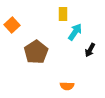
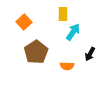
orange square: moved 12 px right, 3 px up
cyan arrow: moved 2 px left
black arrow: moved 4 px down
orange semicircle: moved 20 px up
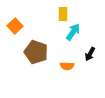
orange square: moved 9 px left, 4 px down
brown pentagon: rotated 20 degrees counterclockwise
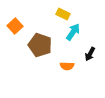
yellow rectangle: rotated 64 degrees counterclockwise
brown pentagon: moved 4 px right, 7 px up
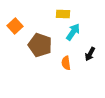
yellow rectangle: rotated 24 degrees counterclockwise
orange semicircle: moved 1 px left, 3 px up; rotated 80 degrees clockwise
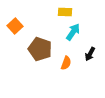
yellow rectangle: moved 2 px right, 2 px up
brown pentagon: moved 4 px down
orange semicircle: rotated 152 degrees counterclockwise
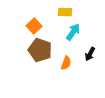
orange square: moved 19 px right
brown pentagon: moved 1 px down
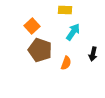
yellow rectangle: moved 2 px up
orange square: moved 2 px left
black arrow: moved 3 px right; rotated 16 degrees counterclockwise
